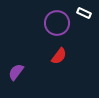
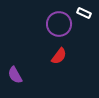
purple circle: moved 2 px right, 1 px down
purple semicircle: moved 1 px left, 3 px down; rotated 66 degrees counterclockwise
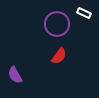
purple circle: moved 2 px left
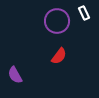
white rectangle: rotated 40 degrees clockwise
purple circle: moved 3 px up
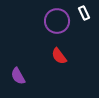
red semicircle: rotated 108 degrees clockwise
purple semicircle: moved 3 px right, 1 px down
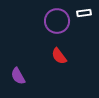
white rectangle: rotated 72 degrees counterclockwise
